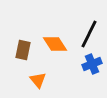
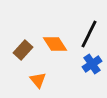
brown rectangle: rotated 30 degrees clockwise
blue cross: rotated 12 degrees counterclockwise
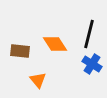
black line: rotated 12 degrees counterclockwise
brown rectangle: moved 3 px left, 1 px down; rotated 54 degrees clockwise
blue cross: rotated 24 degrees counterclockwise
